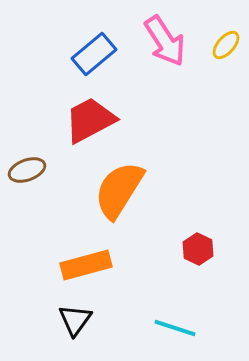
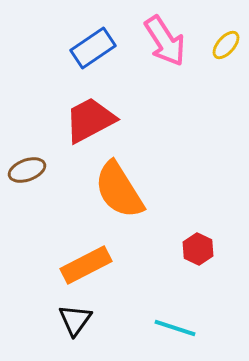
blue rectangle: moved 1 px left, 6 px up; rotated 6 degrees clockwise
orange semicircle: rotated 64 degrees counterclockwise
orange rectangle: rotated 12 degrees counterclockwise
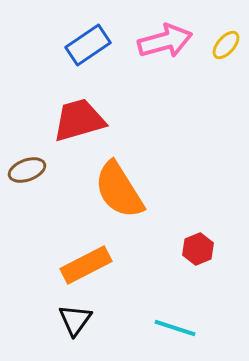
pink arrow: rotated 72 degrees counterclockwise
blue rectangle: moved 5 px left, 3 px up
red trapezoid: moved 11 px left; rotated 12 degrees clockwise
red hexagon: rotated 12 degrees clockwise
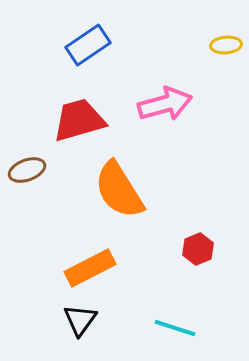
pink arrow: moved 63 px down
yellow ellipse: rotated 44 degrees clockwise
orange rectangle: moved 4 px right, 3 px down
black triangle: moved 5 px right
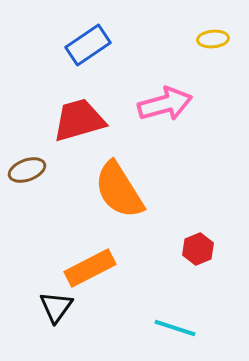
yellow ellipse: moved 13 px left, 6 px up
black triangle: moved 24 px left, 13 px up
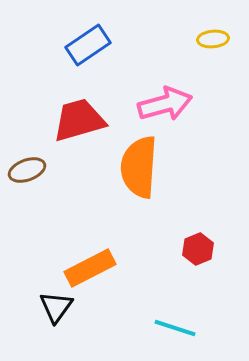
orange semicircle: moved 20 px right, 23 px up; rotated 36 degrees clockwise
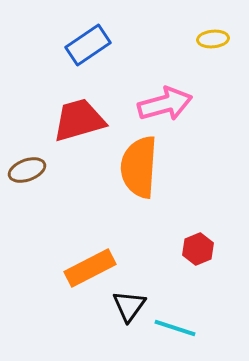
black triangle: moved 73 px right, 1 px up
